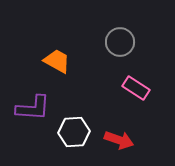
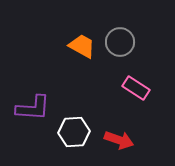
orange trapezoid: moved 25 px right, 15 px up
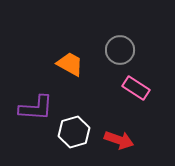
gray circle: moved 8 px down
orange trapezoid: moved 12 px left, 18 px down
purple L-shape: moved 3 px right
white hexagon: rotated 12 degrees counterclockwise
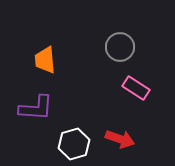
gray circle: moved 3 px up
orange trapezoid: moved 25 px left, 4 px up; rotated 124 degrees counterclockwise
white hexagon: moved 12 px down
red arrow: moved 1 px right, 1 px up
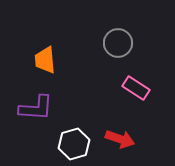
gray circle: moved 2 px left, 4 px up
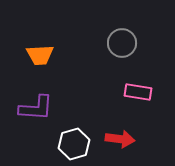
gray circle: moved 4 px right
orange trapezoid: moved 5 px left, 5 px up; rotated 88 degrees counterclockwise
pink rectangle: moved 2 px right, 4 px down; rotated 24 degrees counterclockwise
red arrow: rotated 12 degrees counterclockwise
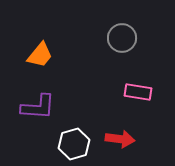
gray circle: moved 5 px up
orange trapezoid: rotated 48 degrees counterclockwise
purple L-shape: moved 2 px right, 1 px up
